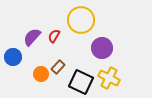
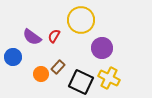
purple semicircle: rotated 96 degrees counterclockwise
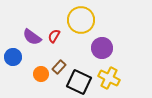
brown rectangle: moved 1 px right
black square: moved 2 px left
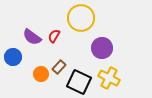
yellow circle: moved 2 px up
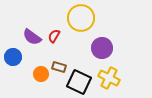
brown rectangle: rotated 64 degrees clockwise
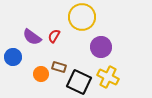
yellow circle: moved 1 px right, 1 px up
purple circle: moved 1 px left, 1 px up
yellow cross: moved 1 px left, 1 px up
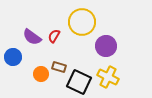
yellow circle: moved 5 px down
purple circle: moved 5 px right, 1 px up
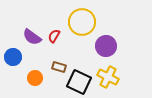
orange circle: moved 6 px left, 4 px down
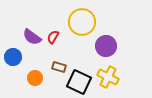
red semicircle: moved 1 px left, 1 px down
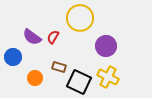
yellow circle: moved 2 px left, 4 px up
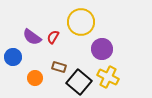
yellow circle: moved 1 px right, 4 px down
purple circle: moved 4 px left, 3 px down
black square: rotated 15 degrees clockwise
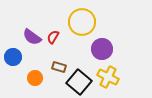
yellow circle: moved 1 px right
